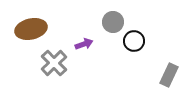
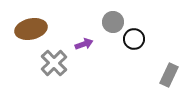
black circle: moved 2 px up
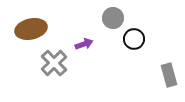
gray circle: moved 4 px up
gray rectangle: rotated 40 degrees counterclockwise
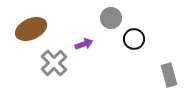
gray circle: moved 2 px left
brown ellipse: rotated 12 degrees counterclockwise
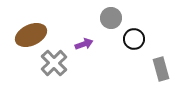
brown ellipse: moved 6 px down
gray rectangle: moved 8 px left, 6 px up
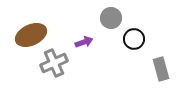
purple arrow: moved 2 px up
gray cross: rotated 20 degrees clockwise
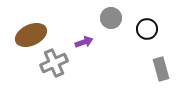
black circle: moved 13 px right, 10 px up
